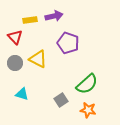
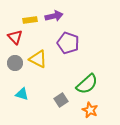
orange star: moved 2 px right; rotated 14 degrees clockwise
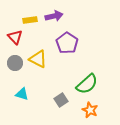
purple pentagon: moved 1 px left; rotated 15 degrees clockwise
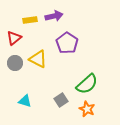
red triangle: moved 1 px left, 1 px down; rotated 35 degrees clockwise
cyan triangle: moved 3 px right, 7 px down
orange star: moved 3 px left, 1 px up
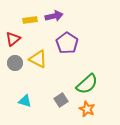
red triangle: moved 1 px left, 1 px down
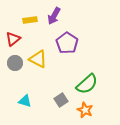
purple arrow: rotated 132 degrees clockwise
orange star: moved 2 px left, 1 px down
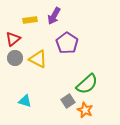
gray circle: moved 5 px up
gray square: moved 7 px right, 1 px down
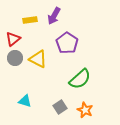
green semicircle: moved 7 px left, 5 px up
gray square: moved 8 px left, 6 px down
